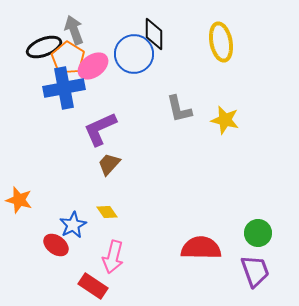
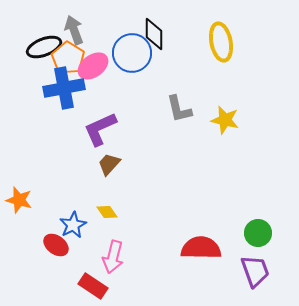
blue circle: moved 2 px left, 1 px up
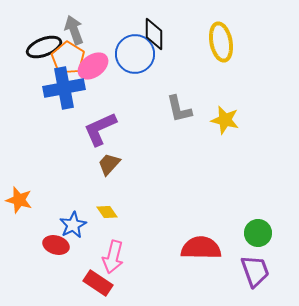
blue circle: moved 3 px right, 1 px down
red ellipse: rotated 20 degrees counterclockwise
red rectangle: moved 5 px right, 3 px up
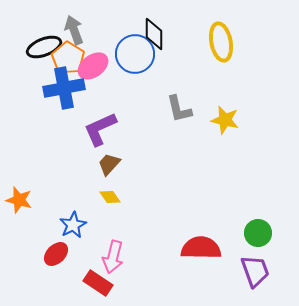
yellow diamond: moved 3 px right, 15 px up
red ellipse: moved 9 px down; rotated 60 degrees counterclockwise
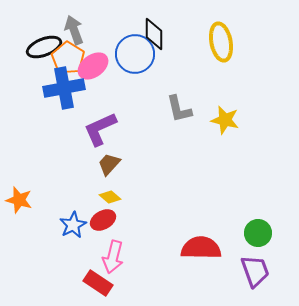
yellow diamond: rotated 15 degrees counterclockwise
red ellipse: moved 47 px right, 34 px up; rotated 15 degrees clockwise
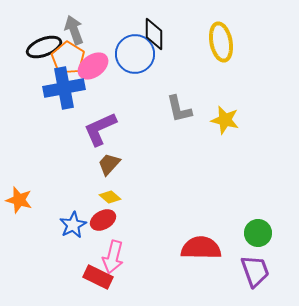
red rectangle: moved 6 px up; rotated 8 degrees counterclockwise
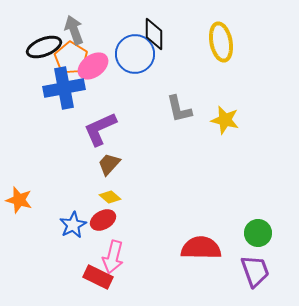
orange pentagon: moved 3 px right
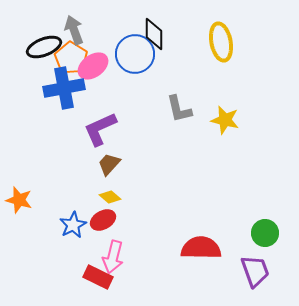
green circle: moved 7 px right
